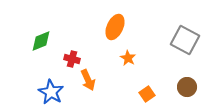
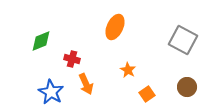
gray square: moved 2 px left
orange star: moved 12 px down
orange arrow: moved 2 px left, 4 px down
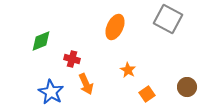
gray square: moved 15 px left, 21 px up
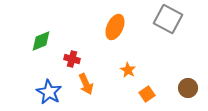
brown circle: moved 1 px right, 1 px down
blue star: moved 2 px left
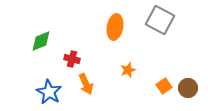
gray square: moved 8 px left, 1 px down
orange ellipse: rotated 15 degrees counterclockwise
orange star: rotated 21 degrees clockwise
orange square: moved 17 px right, 8 px up
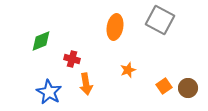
orange arrow: rotated 15 degrees clockwise
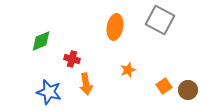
brown circle: moved 2 px down
blue star: rotated 15 degrees counterclockwise
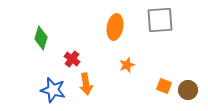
gray square: rotated 32 degrees counterclockwise
green diamond: moved 3 px up; rotated 50 degrees counterclockwise
red cross: rotated 21 degrees clockwise
orange star: moved 1 px left, 5 px up
orange square: rotated 35 degrees counterclockwise
blue star: moved 4 px right, 2 px up
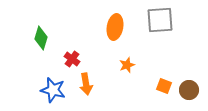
brown circle: moved 1 px right
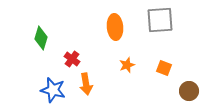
orange ellipse: rotated 15 degrees counterclockwise
orange square: moved 18 px up
brown circle: moved 1 px down
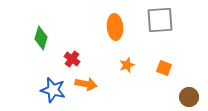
orange arrow: rotated 70 degrees counterclockwise
brown circle: moved 6 px down
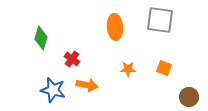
gray square: rotated 12 degrees clockwise
orange star: moved 1 px right, 4 px down; rotated 21 degrees clockwise
orange arrow: moved 1 px right, 1 px down
